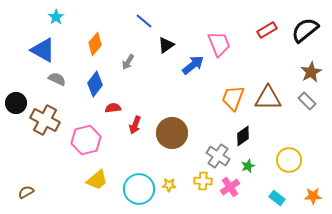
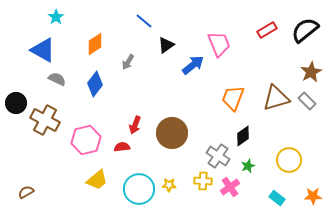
orange diamond: rotated 15 degrees clockwise
brown triangle: moved 8 px right; rotated 16 degrees counterclockwise
red semicircle: moved 9 px right, 39 px down
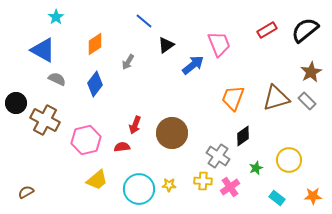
green star: moved 8 px right, 2 px down
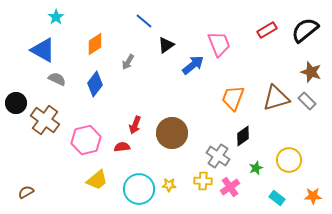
brown star: rotated 25 degrees counterclockwise
brown cross: rotated 8 degrees clockwise
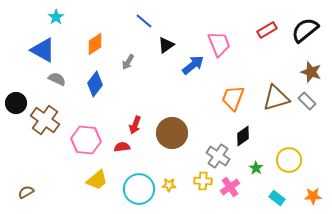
pink hexagon: rotated 20 degrees clockwise
green star: rotated 16 degrees counterclockwise
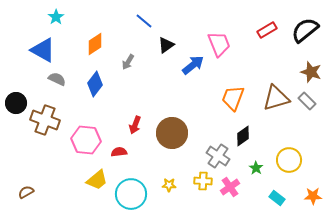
brown cross: rotated 16 degrees counterclockwise
red semicircle: moved 3 px left, 5 px down
cyan circle: moved 8 px left, 5 px down
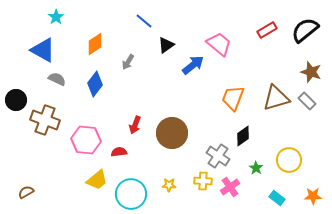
pink trapezoid: rotated 28 degrees counterclockwise
black circle: moved 3 px up
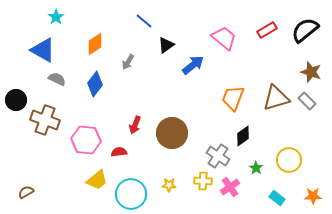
pink trapezoid: moved 5 px right, 6 px up
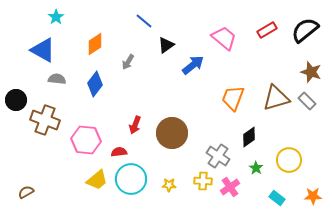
gray semicircle: rotated 18 degrees counterclockwise
black diamond: moved 6 px right, 1 px down
cyan circle: moved 15 px up
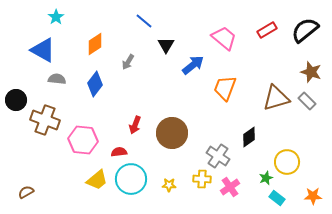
black triangle: rotated 24 degrees counterclockwise
orange trapezoid: moved 8 px left, 10 px up
pink hexagon: moved 3 px left
yellow circle: moved 2 px left, 2 px down
green star: moved 10 px right, 10 px down; rotated 16 degrees clockwise
yellow cross: moved 1 px left, 2 px up
